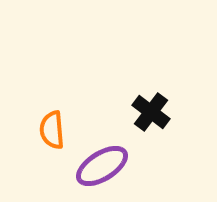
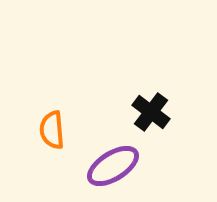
purple ellipse: moved 11 px right
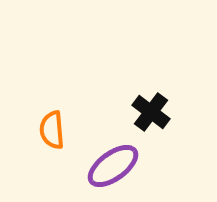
purple ellipse: rotated 4 degrees counterclockwise
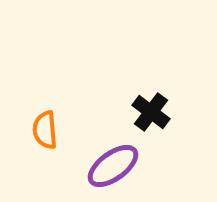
orange semicircle: moved 7 px left
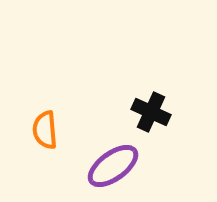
black cross: rotated 12 degrees counterclockwise
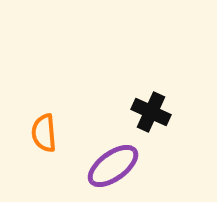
orange semicircle: moved 1 px left, 3 px down
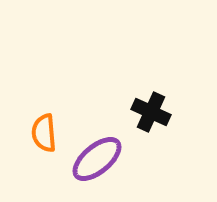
purple ellipse: moved 16 px left, 7 px up; rotated 4 degrees counterclockwise
